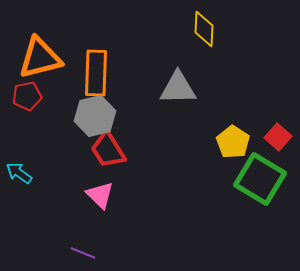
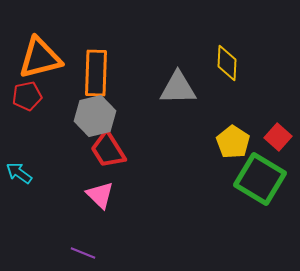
yellow diamond: moved 23 px right, 34 px down
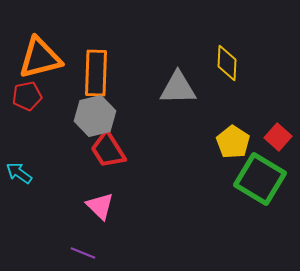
pink triangle: moved 11 px down
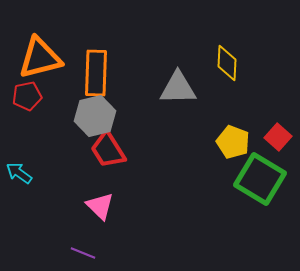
yellow pentagon: rotated 12 degrees counterclockwise
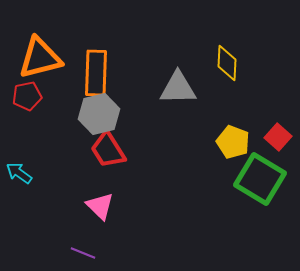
gray hexagon: moved 4 px right, 2 px up
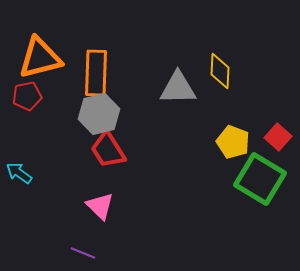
yellow diamond: moved 7 px left, 8 px down
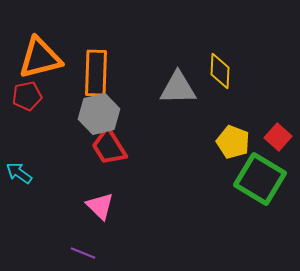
red trapezoid: moved 1 px right, 3 px up
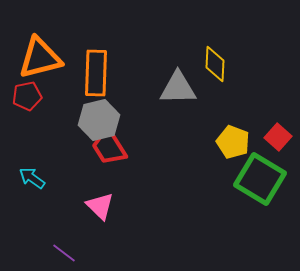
yellow diamond: moved 5 px left, 7 px up
gray hexagon: moved 6 px down
cyan arrow: moved 13 px right, 5 px down
purple line: moved 19 px left; rotated 15 degrees clockwise
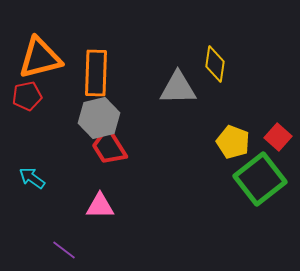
yellow diamond: rotated 6 degrees clockwise
gray hexagon: moved 2 px up
green square: rotated 21 degrees clockwise
pink triangle: rotated 44 degrees counterclockwise
purple line: moved 3 px up
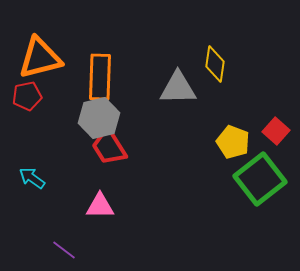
orange rectangle: moved 4 px right, 4 px down
red square: moved 2 px left, 6 px up
